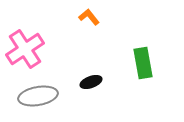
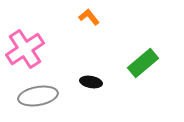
green rectangle: rotated 60 degrees clockwise
black ellipse: rotated 30 degrees clockwise
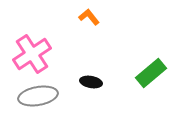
pink cross: moved 7 px right, 5 px down
green rectangle: moved 8 px right, 10 px down
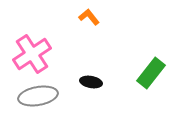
green rectangle: rotated 12 degrees counterclockwise
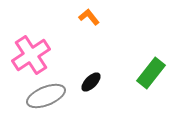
pink cross: moved 1 px left, 1 px down
black ellipse: rotated 55 degrees counterclockwise
gray ellipse: moved 8 px right; rotated 12 degrees counterclockwise
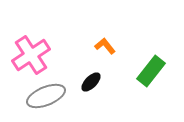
orange L-shape: moved 16 px right, 29 px down
green rectangle: moved 2 px up
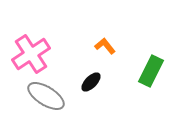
pink cross: moved 1 px up
green rectangle: rotated 12 degrees counterclockwise
gray ellipse: rotated 54 degrees clockwise
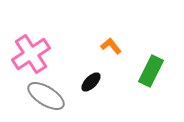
orange L-shape: moved 6 px right
